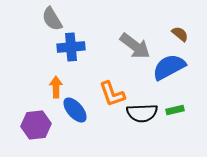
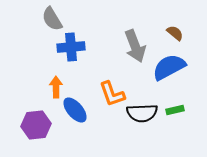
brown semicircle: moved 5 px left, 1 px up
gray arrow: rotated 32 degrees clockwise
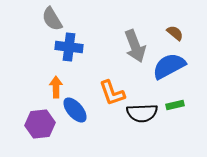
blue cross: moved 2 px left; rotated 12 degrees clockwise
blue semicircle: moved 1 px up
orange L-shape: moved 1 px up
green rectangle: moved 5 px up
purple hexagon: moved 4 px right, 1 px up
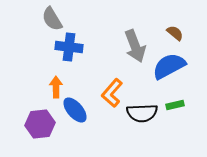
orange L-shape: rotated 60 degrees clockwise
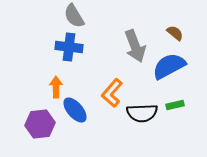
gray semicircle: moved 22 px right, 3 px up
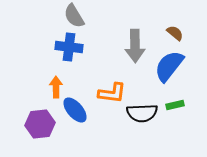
gray arrow: rotated 20 degrees clockwise
blue semicircle: rotated 24 degrees counterclockwise
orange L-shape: rotated 124 degrees counterclockwise
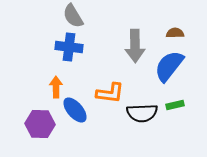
gray semicircle: moved 1 px left
brown semicircle: rotated 42 degrees counterclockwise
orange L-shape: moved 2 px left
purple hexagon: rotated 8 degrees clockwise
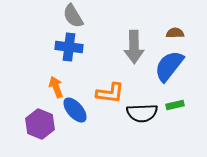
gray arrow: moved 1 px left, 1 px down
orange arrow: rotated 20 degrees counterclockwise
purple hexagon: rotated 20 degrees clockwise
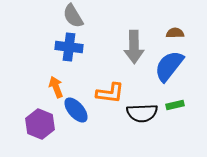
blue ellipse: moved 1 px right
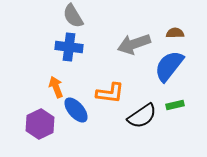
gray arrow: moved 3 px up; rotated 72 degrees clockwise
black semicircle: moved 3 px down; rotated 32 degrees counterclockwise
purple hexagon: rotated 12 degrees clockwise
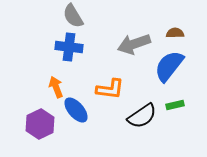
orange L-shape: moved 4 px up
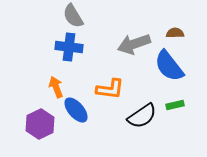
blue semicircle: rotated 76 degrees counterclockwise
